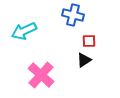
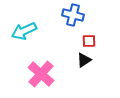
pink cross: moved 1 px up
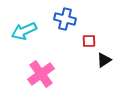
blue cross: moved 8 px left, 4 px down
black triangle: moved 20 px right
pink cross: rotated 12 degrees clockwise
